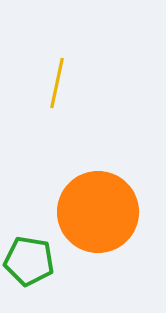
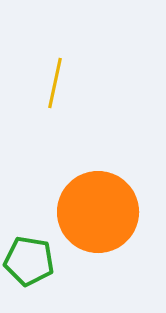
yellow line: moved 2 px left
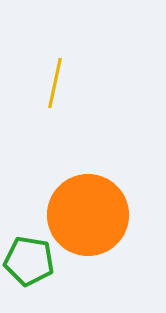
orange circle: moved 10 px left, 3 px down
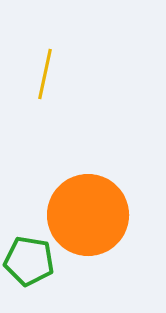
yellow line: moved 10 px left, 9 px up
